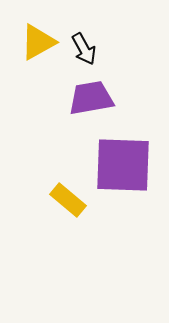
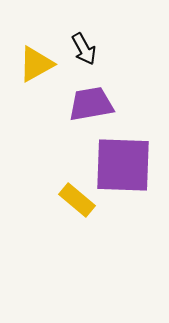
yellow triangle: moved 2 px left, 22 px down
purple trapezoid: moved 6 px down
yellow rectangle: moved 9 px right
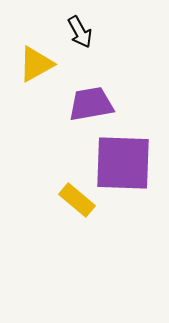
black arrow: moved 4 px left, 17 px up
purple square: moved 2 px up
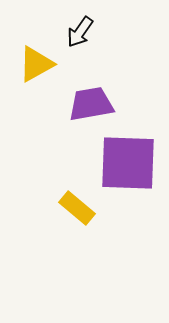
black arrow: rotated 64 degrees clockwise
purple square: moved 5 px right
yellow rectangle: moved 8 px down
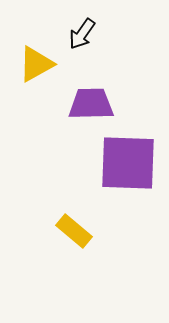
black arrow: moved 2 px right, 2 px down
purple trapezoid: rotated 9 degrees clockwise
yellow rectangle: moved 3 px left, 23 px down
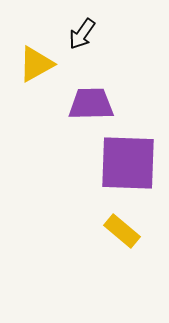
yellow rectangle: moved 48 px right
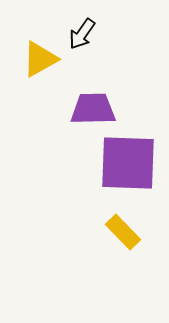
yellow triangle: moved 4 px right, 5 px up
purple trapezoid: moved 2 px right, 5 px down
yellow rectangle: moved 1 px right, 1 px down; rotated 6 degrees clockwise
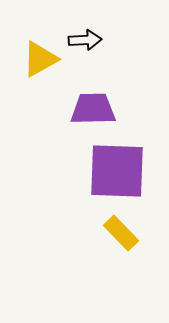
black arrow: moved 3 px right, 6 px down; rotated 128 degrees counterclockwise
purple square: moved 11 px left, 8 px down
yellow rectangle: moved 2 px left, 1 px down
